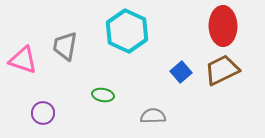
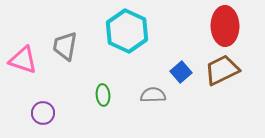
red ellipse: moved 2 px right
green ellipse: rotated 75 degrees clockwise
gray semicircle: moved 21 px up
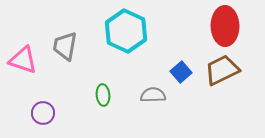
cyan hexagon: moved 1 px left
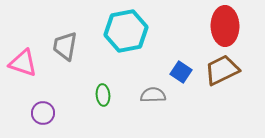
cyan hexagon: rotated 24 degrees clockwise
pink triangle: moved 3 px down
blue square: rotated 15 degrees counterclockwise
